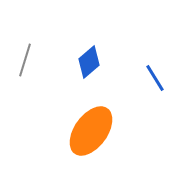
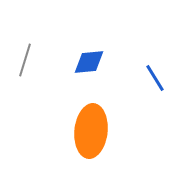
blue diamond: rotated 36 degrees clockwise
orange ellipse: rotated 30 degrees counterclockwise
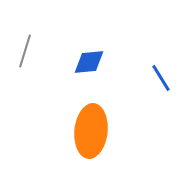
gray line: moved 9 px up
blue line: moved 6 px right
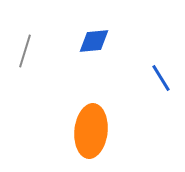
blue diamond: moved 5 px right, 21 px up
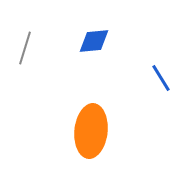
gray line: moved 3 px up
